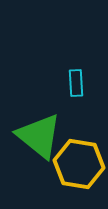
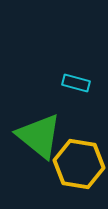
cyan rectangle: rotated 72 degrees counterclockwise
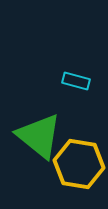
cyan rectangle: moved 2 px up
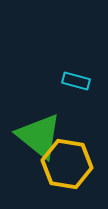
yellow hexagon: moved 12 px left
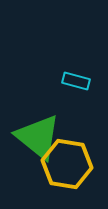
green triangle: moved 1 px left, 1 px down
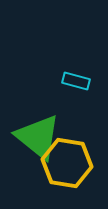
yellow hexagon: moved 1 px up
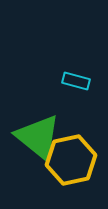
yellow hexagon: moved 4 px right, 3 px up; rotated 21 degrees counterclockwise
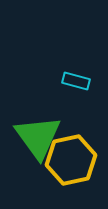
green triangle: rotated 15 degrees clockwise
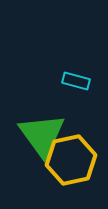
green triangle: moved 4 px right, 2 px up
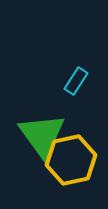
cyan rectangle: rotated 72 degrees counterclockwise
